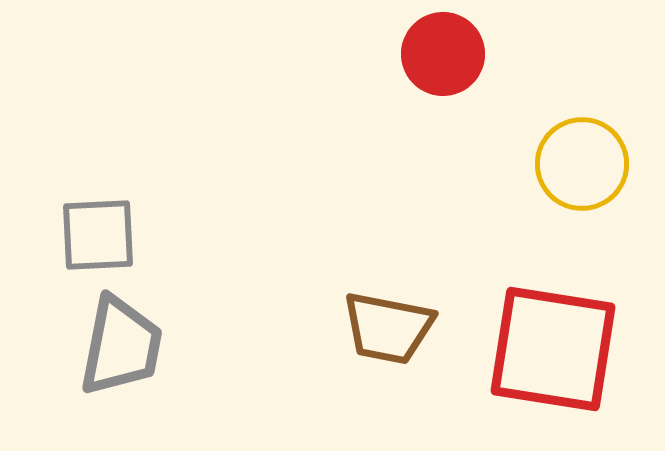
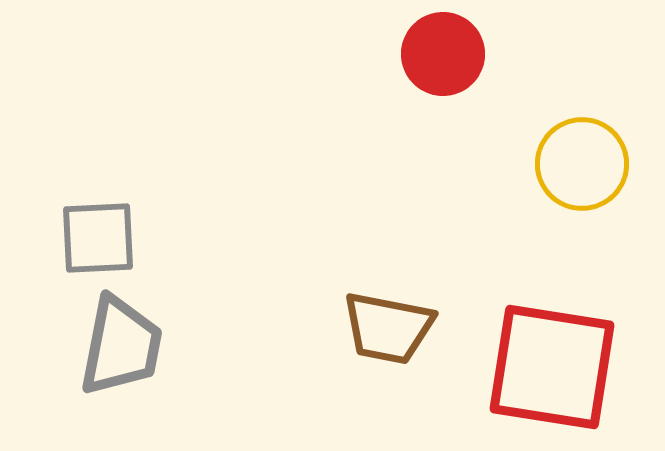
gray square: moved 3 px down
red square: moved 1 px left, 18 px down
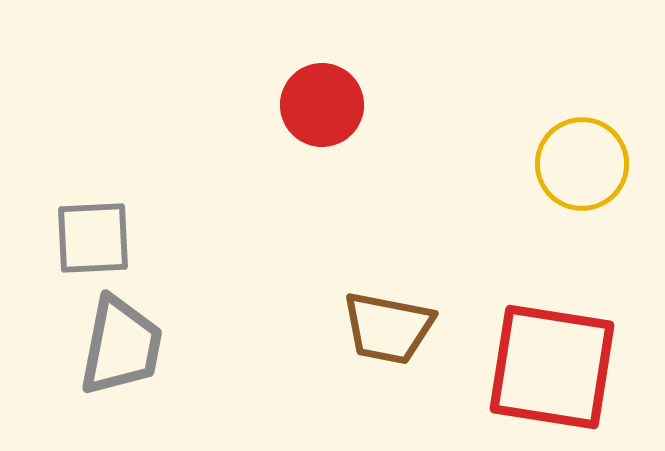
red circle: moved 121 px left, 51 px down
gray square: moved 5 px left
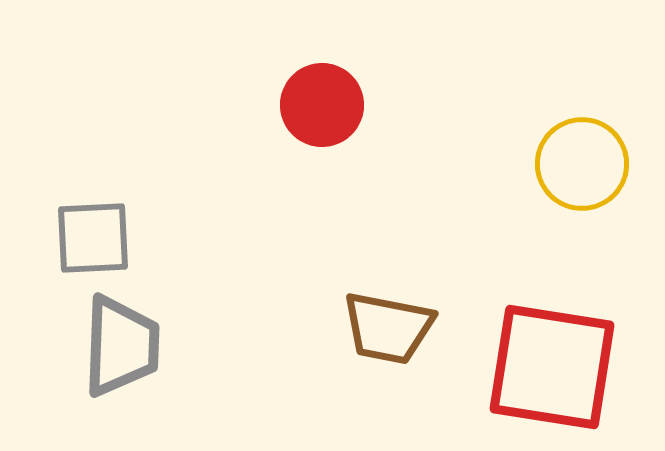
gray trapezoid: rotated 9 degrees counterclockwise
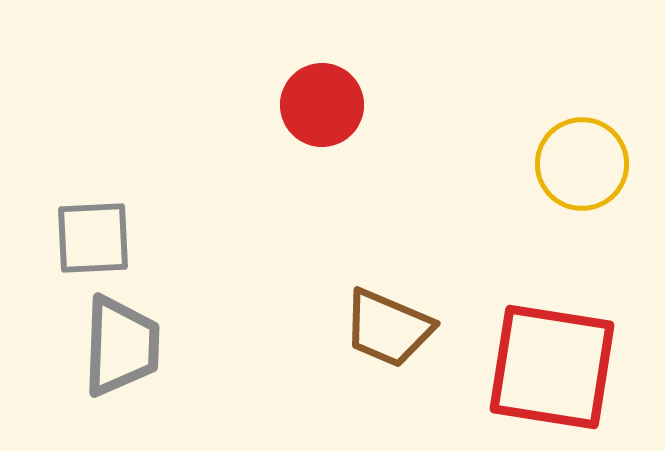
brown trapezoid: rotated 12 degrees clockwise
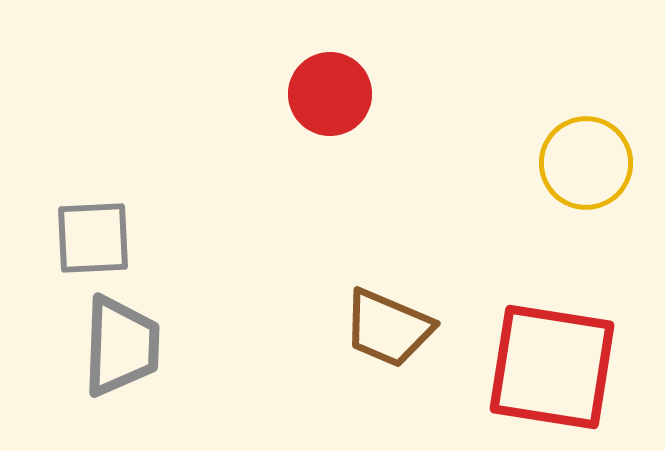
red circle: moved 8 px right, 11 px up
yellow circle: moved 4 px right, 1 px up
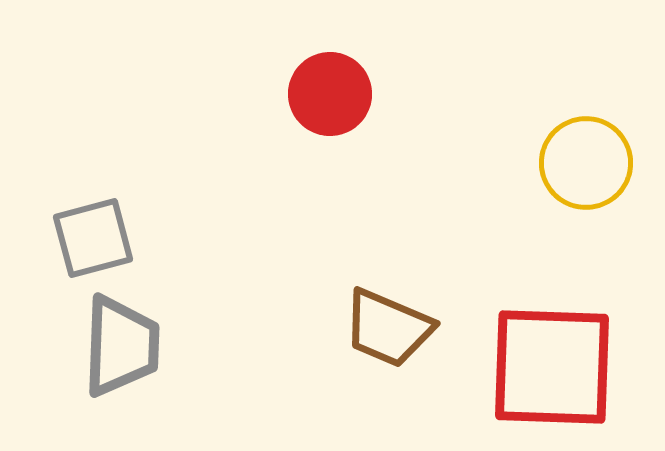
gray square: rotated 12 degrees counterclockwise
red square: rotated 7 degrees counterclockwise
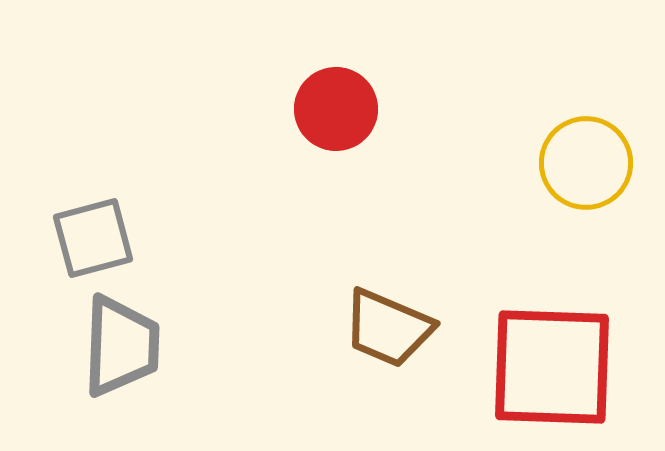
red circle: moved 6 px right, 15 px down
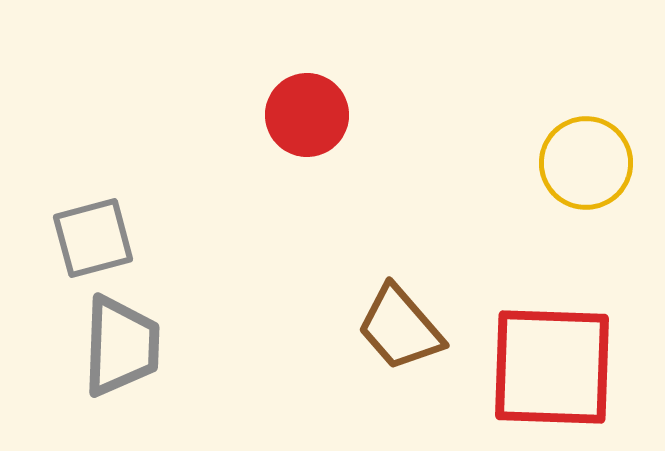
red circle: moved 29 px left, 6 px down
brown trapezoid: moved 12 px right; rotated 26 degrees clockwise
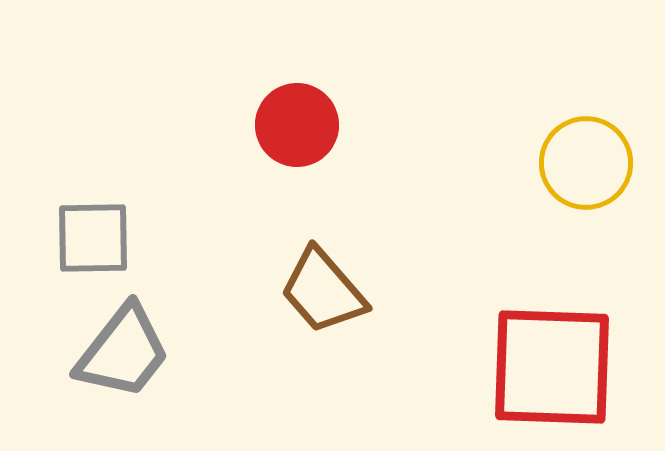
red circle: moved 10 px left, 10 px down
gray square: rotated 14 degrees clockwise
brown trapezoid: moved 77 px left, 37 px up
gray trapezoid: moved 2 px right, 6 px down; rotated 36 degrees clockwise
